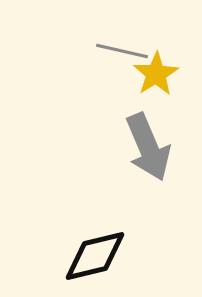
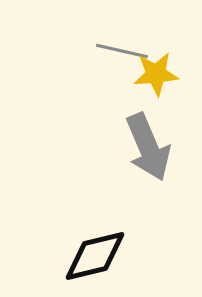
yellow star: rotated 27 degrees clockwise
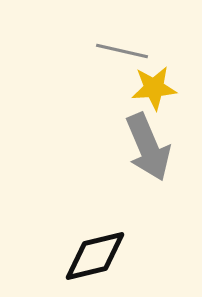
yellow star: moved 2 px left, 14 px down
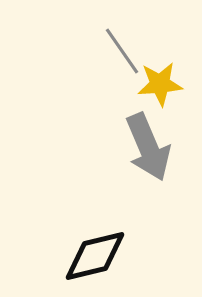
gray line: rotated 42 degrees clockwise
yellow star: moved 6 px right, 4 px up
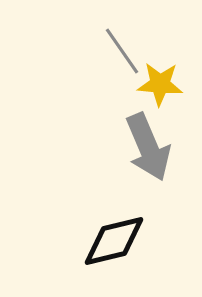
yellow star: rotated 9 degrees clockwise
black diamond: moved 19 px right, 15 px up
